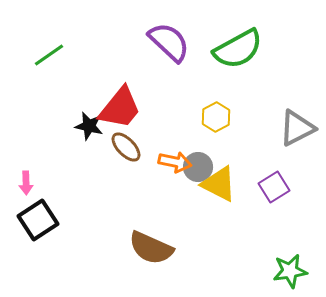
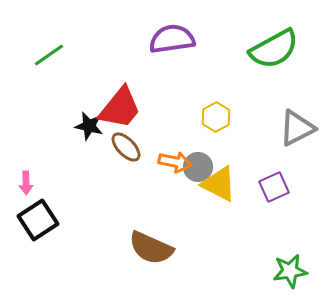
purple semicircle: moved 3 px right, 3 px up; rotated 51 degrees counterclockwise
green semicircle: moved 36 px right
purple square: rotated 8 degrees clockwise
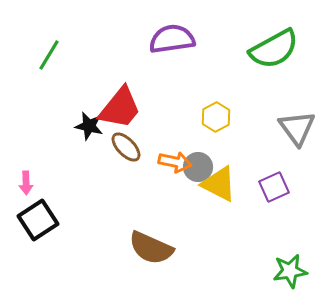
green line: rotated 24 degrees counterclockwise
gray triangle: rotated 39 degrees counterclockwise
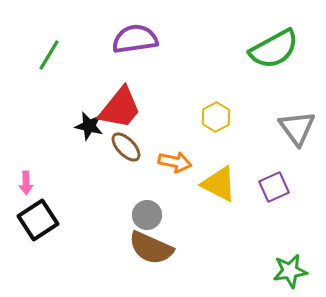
purple semicircle: moved 37 px left
gray circle: moved 51 px left, 48 px down
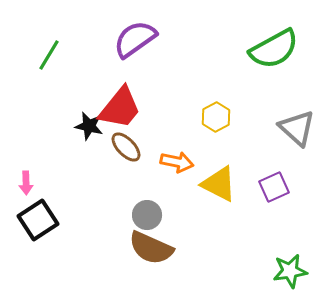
purple semicircle: rotated 27 degrees counterclockwise
gray triangle: rotated 12 degrees counterclockwise
orange arrow: moved 2 px right
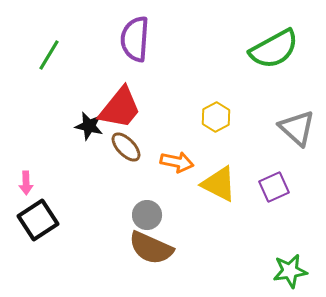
purple semicircle: rotated 51 degrees counterclockwise
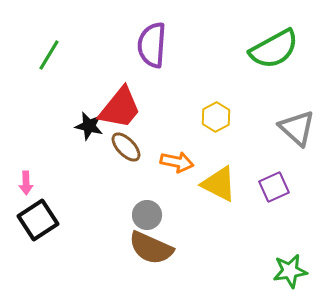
purple semicircle: moved 17 px right, 6 px down
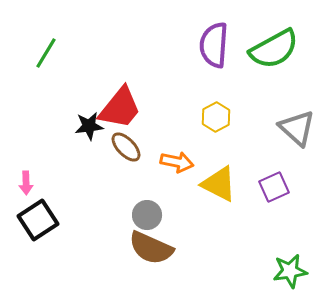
purple semicircle: moved 62 px right
green line: moved 3 px left, 2 px up
black star: rotated 20 degrees counterclockwise
